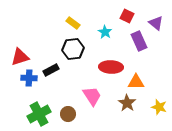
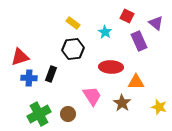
black rectangle: moved 4 px down; rotated 42 degrees counterclockwise
brown star: moved 5 px left
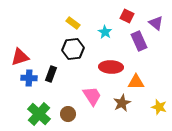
brown star: rotated 12 degrees clockwise
green cross: rotated 20 degrees counterclockwise
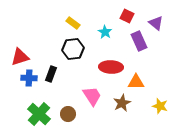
yellow star: moved 1 px right, 1 px up
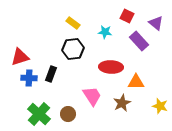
cyan star: rotated 24 degrees counterclockwise
purple rectangle: rotated 18 degrees counterclockwise
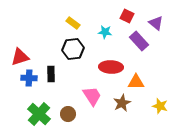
black rectangle: rotated 21 degrees counterclockwise
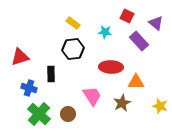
blue cross: moved 10 px down; rotated 14 degrees clockwise
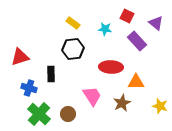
cyan star: moved 3 px up
purple rectangle: moved 2 px left
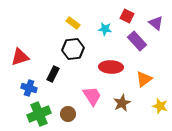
black rectangle: moved 2 px right; rotated 28 degrees clockwise
orange triangle: moved 8 px right, 3 px up; rotated 36 degrees counterclockwise
green cross: rotated 25 degrees clockwise
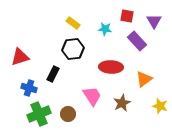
red square: rotated 16 degrees counterclockwise
purple triangle: moved 2 px left, 2 px up; rotated 21 degrees clockwise
